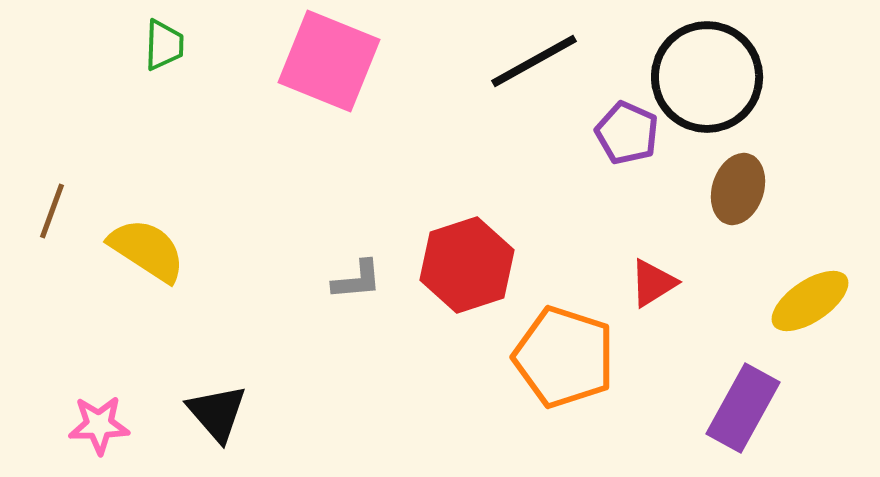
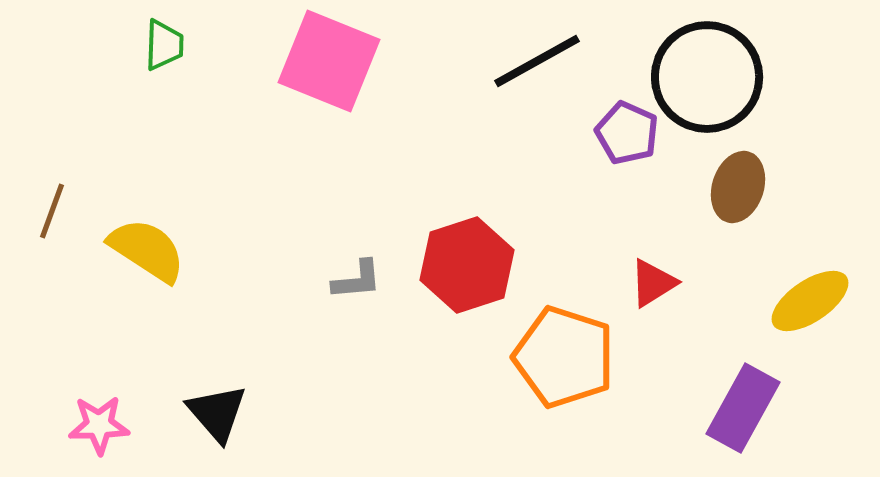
black line: moved 3 px right
brown ellipse: moved 2 px up
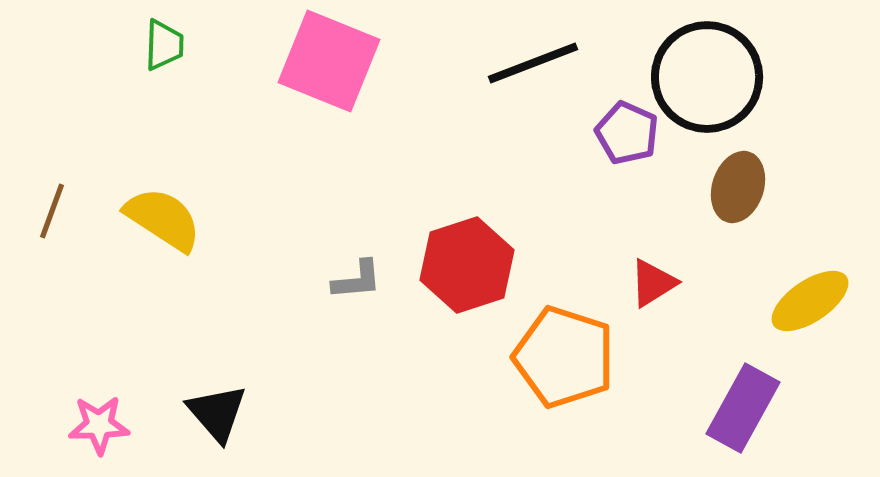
black line: moved 4 px left, 2 px down; rotated 8 degrees clockwise
yellow semicircle: moved 16 px right, 31 px up
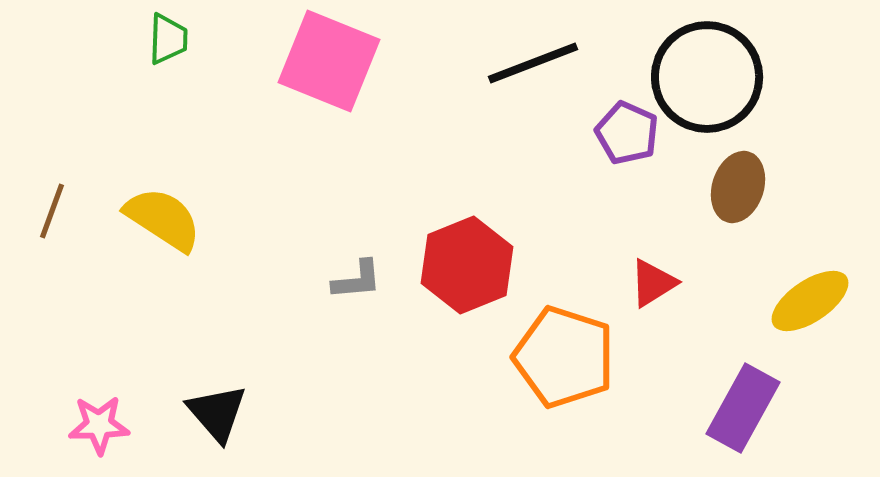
green trapezoid: moved 4 px right, 6 px up
red hexagon: rotated 4 degrees counterclockwise
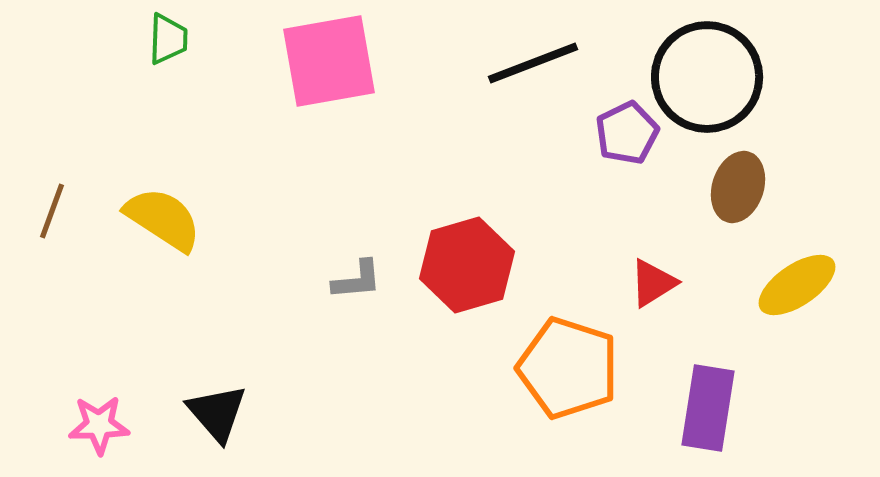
pink square: rotated 32 degrees counterclockwise
purple pentagon: rotated 22 degrees clockwise
red hexagon: rotated 6 degrees clockwise
yellow ellipse: moved 13 px left, 16 px up
orange pentagon: moved 4 px right, 11 px down
purple rectangle: moved 35 px left; rotated 20 degrees counterclockwise
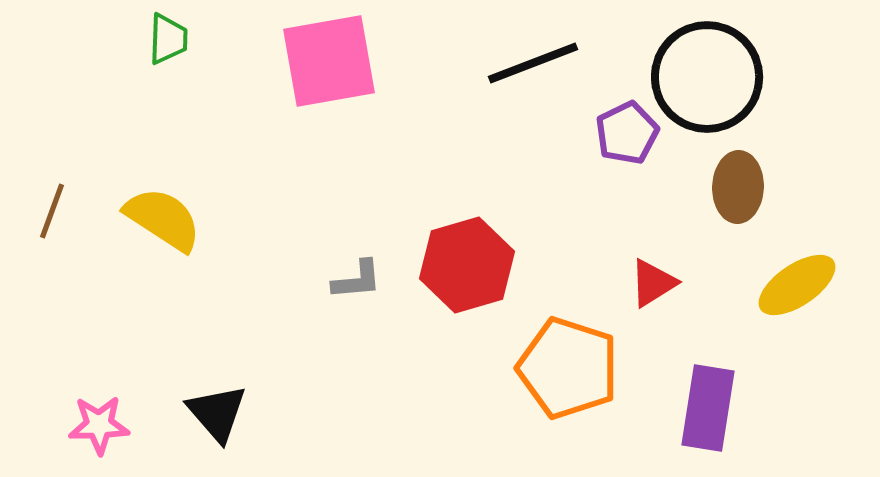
brown ellipse: rotated 16 degrees counterclockwise
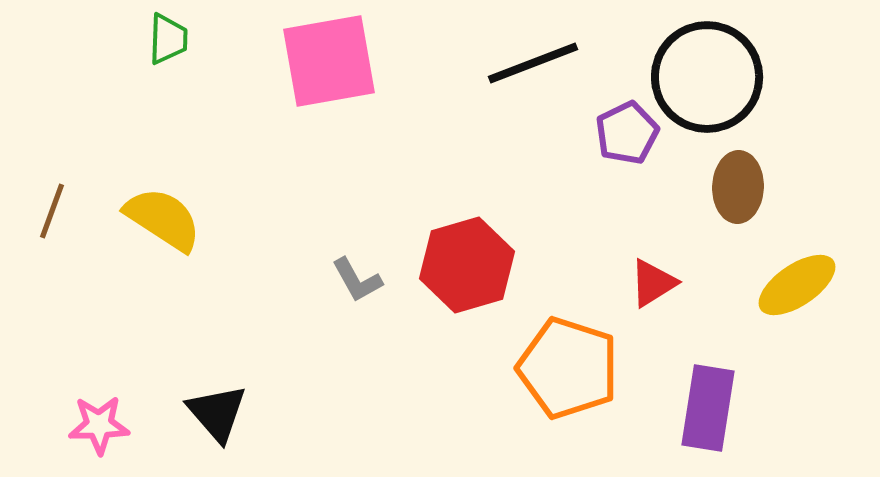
gray L-shape: rotated 66 degrees clockwise
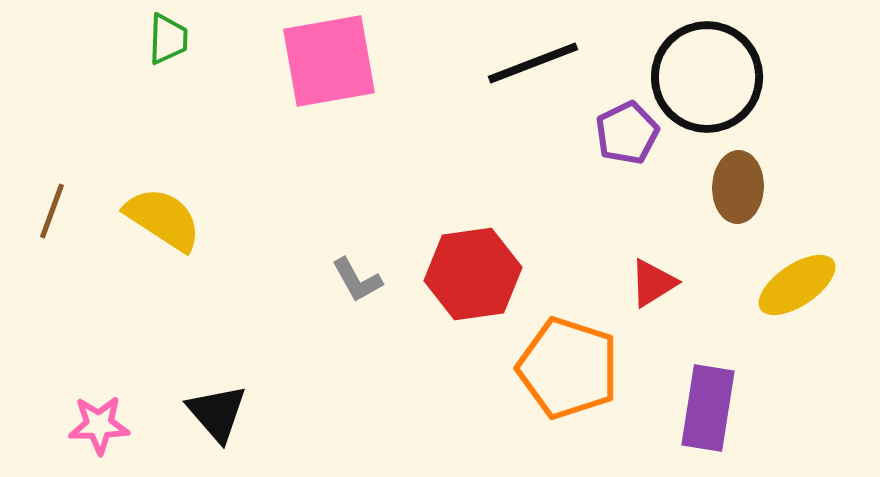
red hexagon: moved 6 px right, 9 px down; rotated 8 degrees clockwise
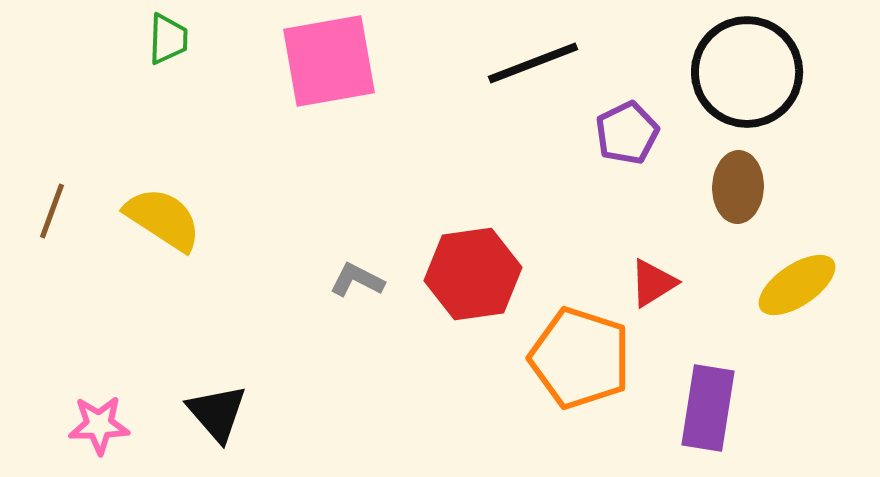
black circle: moved 40 px right, 5 px up
gray L-shape: rotated 146 degrees clockwise
orange pentagon: moved 12 px right, 10 px up
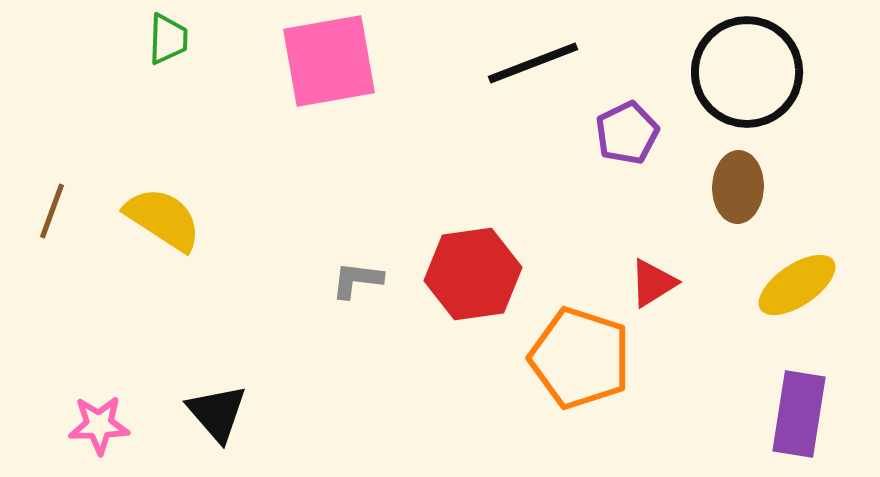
gray L-shape: rotated 20 degrees counterclockwise
purple rectangle: moved 91 px right, 6 px down
